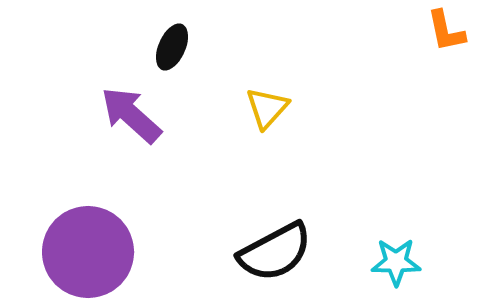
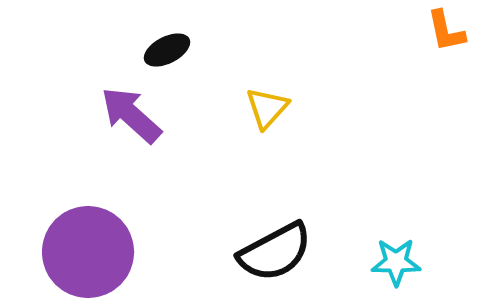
black ellipse: moved 5 px left, 3 px down; rotated 39 degrees clockwise
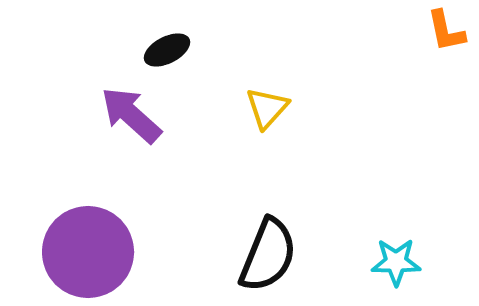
black semicircle: moved 7 px left, 3 px down; rotated 40 degrees counterclockwise
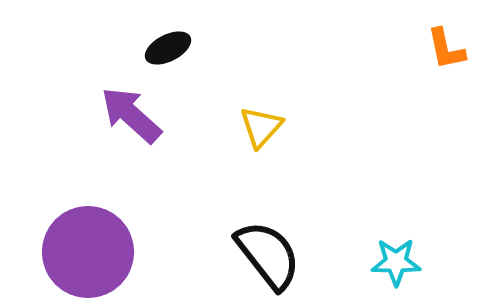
orange L-shape: moved 18 px down
black ellipse: moved 1 px right, 2 px up
yellow triangle: moved 6 px left, 19 px down
black semicircle: rotated 60 degrees counterclockwise
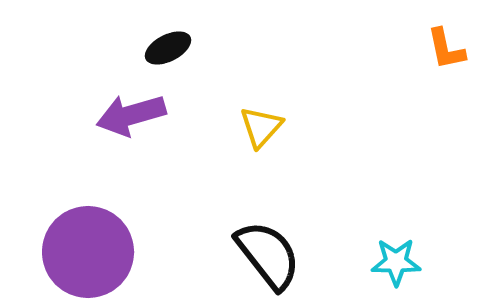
purple arrow: rotated 58 degrees counterclockwise
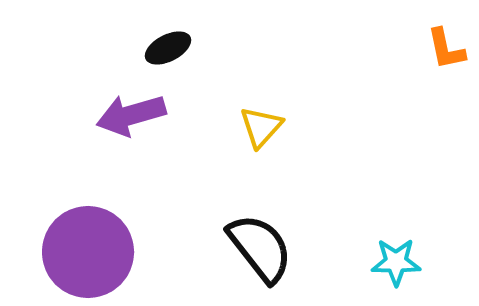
black semicircle: moved 8 px left, 7 px up
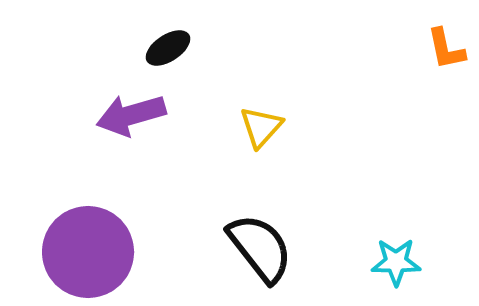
black ellipse: rotated 6 degrees counterclockwise
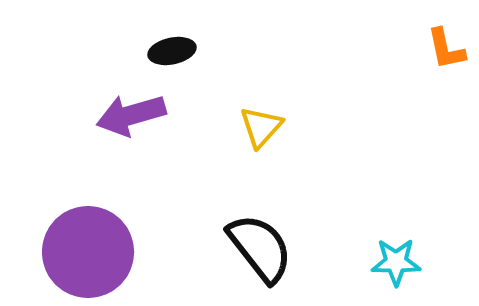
black ellipse: moved 4 px right, 3 px down; rotated 21 degrees clockwise
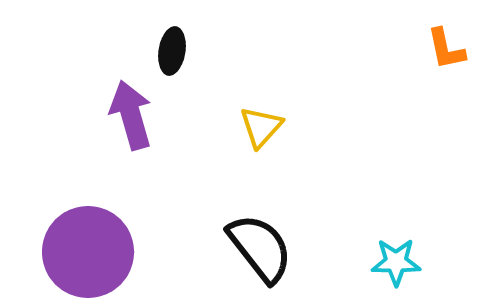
black ellipse: rotated 69 degrees counterclockwise
purple arrow: rotated 90 degrees clockwise
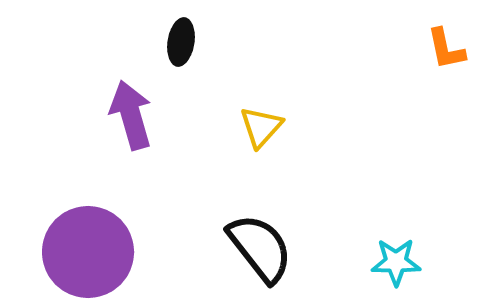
black ellipse: moved 9 px right, 9 px up
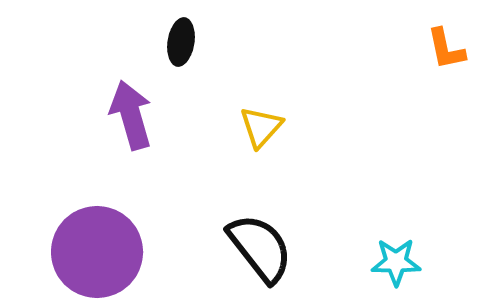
purple circle: moved 9 px right
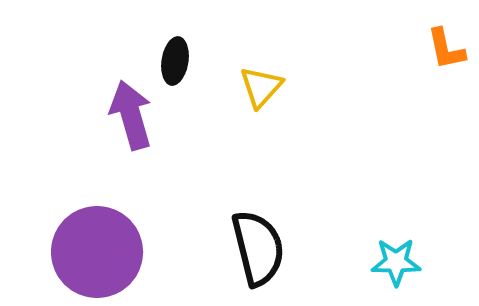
black ellipse: moved 6 px left, 19 px down
yellow triangle: moved 40 px up
black semicircle: moved 2 px left; rotated 24 degrees clockwise
